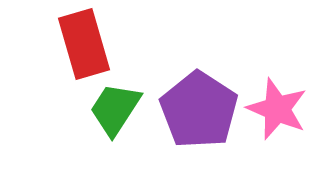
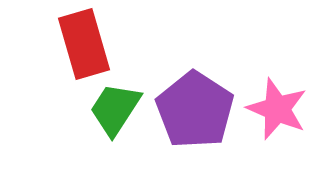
purple pentagon: moved 4 px left
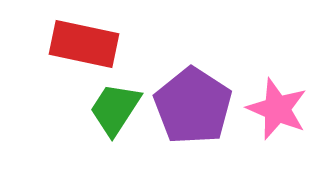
red rectangle: rotated 62 degrees counterclockwise
purple pentagon: moved 2 px left, 4 px up
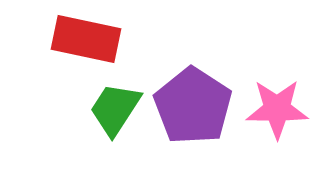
red rectangle: moved 2 px right, 5 px up
pink star: rotated 22 degrees counterclockwise
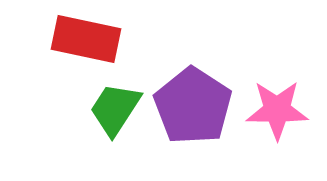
pink star: moved 1 px down
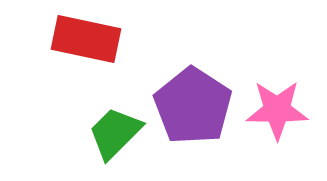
green trapezoid: moved 24 px down; rotated 12 degrees clockwise
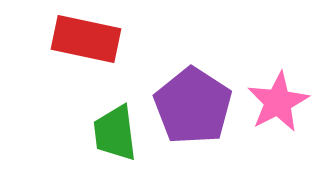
pink star: moved 1 px right, 8 px up; rotated 28 degrees counterclockwise
green trapezoid: rotated 52 degrees counterclockwise
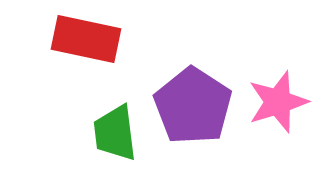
pink star: rotated 10 degrees clockwise
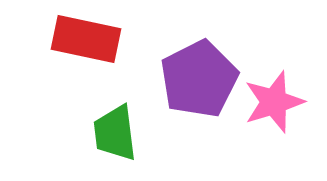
pink star: moved 4 px left
purple pentagon: moved 6 px right, 27 px up; rotated 12 degrees clockwise
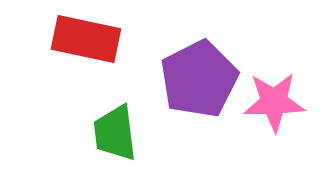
pink star: rotated 16 degrees clockwise
